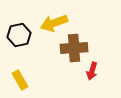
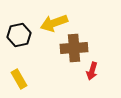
yellow rectangle: moved 1 px left, 1 px up
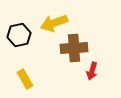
yellow rectangle: moved 6 px right
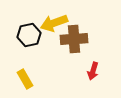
black hexagon: moved 10 px right
brown cross: moved 9 px up
red arrow: moved 1 px right
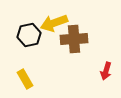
red arrow: moved 13 px right
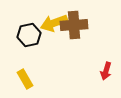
brown cross: moved 14 px up
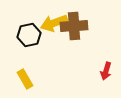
brown cross: moved 1 px down
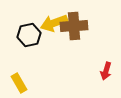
yellow rectangle: moved 6 px left, 4 px down
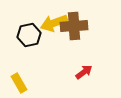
red arrow: moved 22 px left, 1 px down; rotated 144 degrees counterclockwise
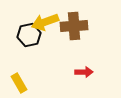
yellow arrow: moved 9 px left, 1 px up
red arrow: rotated 36 degrees clockwise
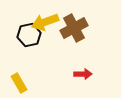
brown cross: moved 2 px down; rotated 24 degrees counterclockwise
red arrow: moved 1 px left, 2 px down
